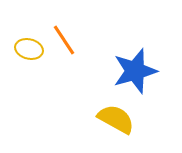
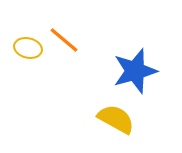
orange line: rotated 16 degrees counterclockwise
yellow ellipse: moved 1 px left, 1 px up
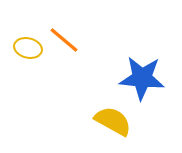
blue star: moved 7 px right, 7 px down; rotated 21 degrees clockwise
yellow semicircle: moved 3 px left, 2 px down
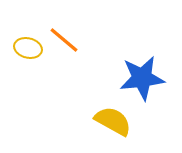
blue star: rotated 12 degrees counterclockwise
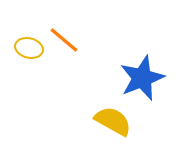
yellow ellipse: moved 1 px right
blue star: rotated 15 degrees counterclockwise
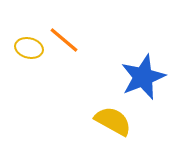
blue star: moved 1 px right, 1 px up
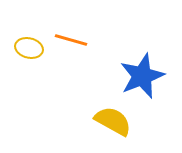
orange line: moved 7 px right; rotated 24 degrees counterclockwise
blue star: moved 1 px left, 1 px up
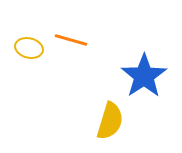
blue star: moved 2 px right; rotated 12 degrees counterclockwise
yellow semicircle: moved 3 px left; rotated 78 degrees clockwise
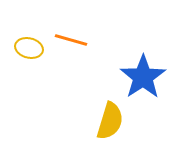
blue star: moved 1 px left, 1 px down
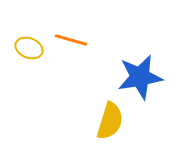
yellow ellipse: rotated 8 degrees clockwise
blue star: moved 3 px left; rotated 24 degrees clockwise
